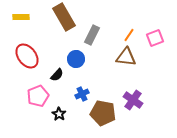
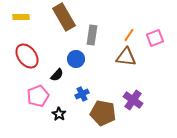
gray rectangle: rotated 18 degrees counterclockwise
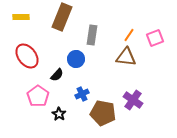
brown rectangle: moved 2 px left; rotated 52 degrees clockwise
pink pentagon: rotated 15 degrees counterclockwise
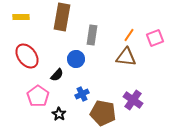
brown rectangle: rotated 12 degrees counterclockwise
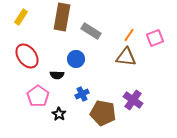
yellow rectangle: rotated 56 degrees counterclockwise
gray rectangle: moved 1 px left, 4 px up; rotated 66 degrees counterclockwise
black semicircle: rotated 48 degrees clockwise
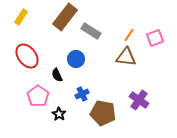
brown rectangle: moved 3 px right; rotated 28 degrees clockwise
black semicircle: rotated 64 degrees clockwise
purple cross: moved 6 px right
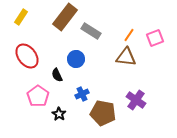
purple cross: moved 3 px left
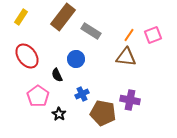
brown rectangle: moved 2 px left
pink square: moved 2 px left, 3 px up
purple cross: moved 6 px left; rotated 24 degrees counterclockwise
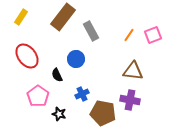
gray rectangle: rotated 30 degrees clockwise
brown triangle: moved 7 px right, 14 px down
black star: rotated 16 degrees counterclockwise
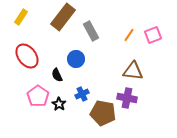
purple cross: moved 3 px left, 2 px up
black star: moved 10 px up; rotated 16 degrees clockwise
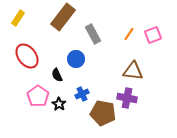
yellow rectangle: moved 3 px left, 1 px down
gray rectangle: moved 2 px right, 3 px down
orange line: moved 1 px up
